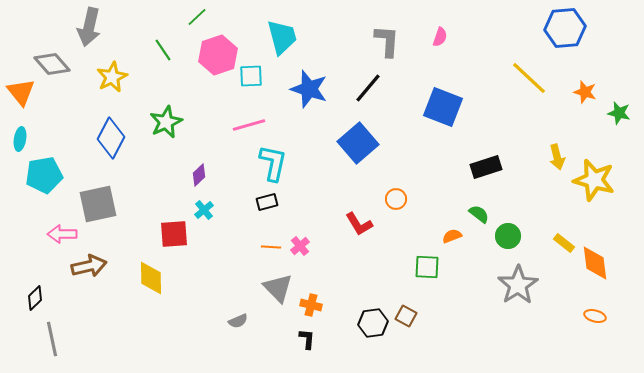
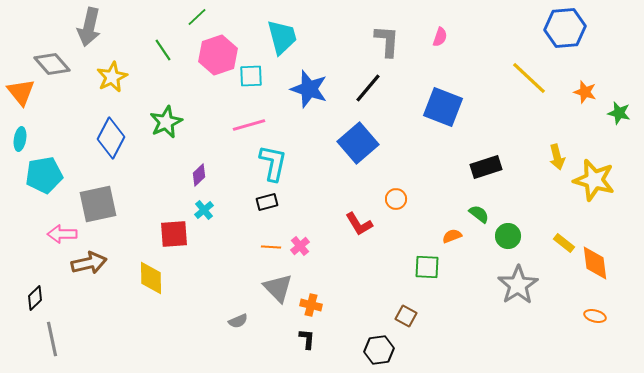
brown arrow at (89, 266): moved 3 px up
black hexagon at (373, 323): moved 6 px right, 27 px down
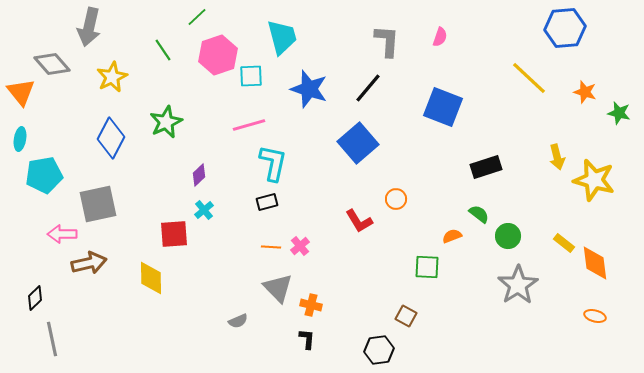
red L-shape at (359, 224): moved 3 px up
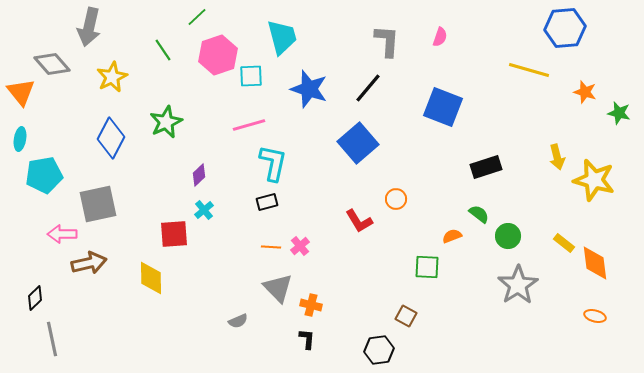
yellow line at (529, 78): moved 8 px up; rotated 27 degrees counterclockwise
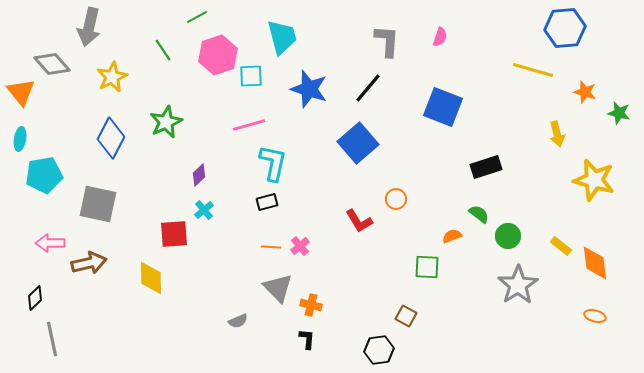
green line at (197, 17): rotated 15 degrees clockwise
yellow line at (529, 70): moved 4 px right
yellow arrow at (557, 157): moved 23 px up
gray square at (98, 204): rotated 24 degrees clockwise
pink arrow at (62, 234): moved 12 px left, 9 px down
yellow rectangle at (564, 243): moved 3 px left, 3 px down
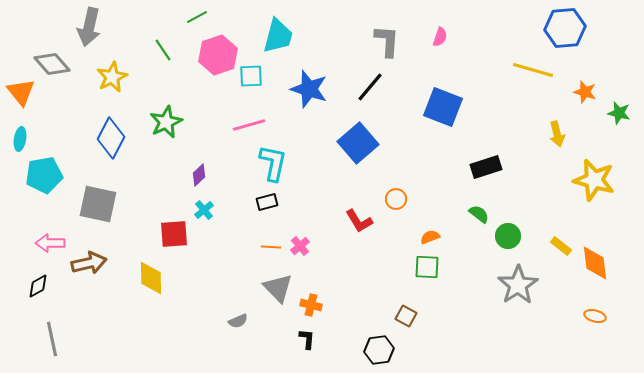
cyan trapezoid at (282, 37): moved 4 px left, 1 px up; rotated 30 degrees clockwise
black line at (368, 88): moved 2 px right, 1 px up
orange semicircle at (452, 236): moved 22 px left, 1 px down
black diamond at (35, 298): moved 3 px right, 12 px up; rotated 15 degrees clockwise
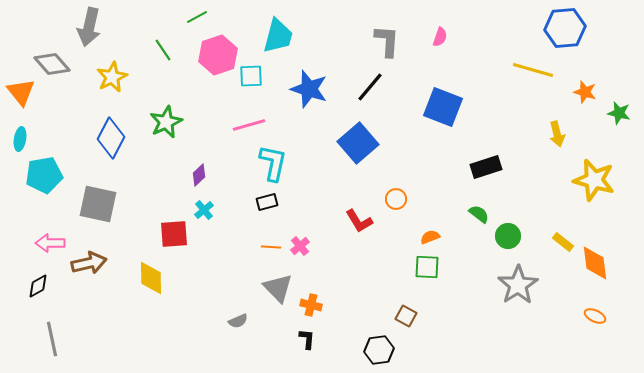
yellow rectangle at (561, 246): moved 2 px right, 4 px up
orange ellipse at (595, 316): rotated 10 degrees clockwise
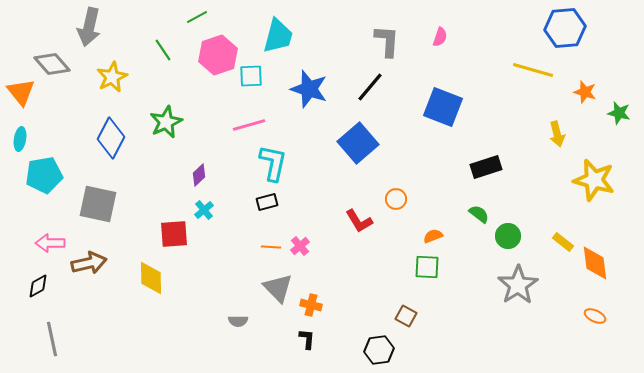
orange semicircle at (430, 237): moved 3 px right, 1 px up
gray semicircle at (238, 321): rotated 24 degrees clockwise
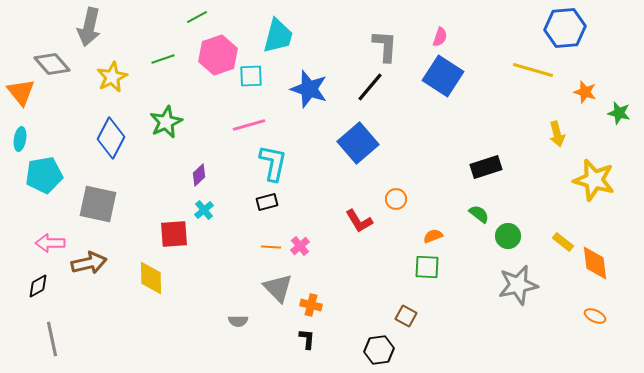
gray L-shape at (387, 41): moved 2 px left, 5 px down
green line at (163, 50): moved 9 px down; rotated 75 degrees counterclockwise
blue square at (443, 107): moved 31 px up; rotated 12 degrees clockwise
gray star at (518, 285): rotated 21 degrees clockwise
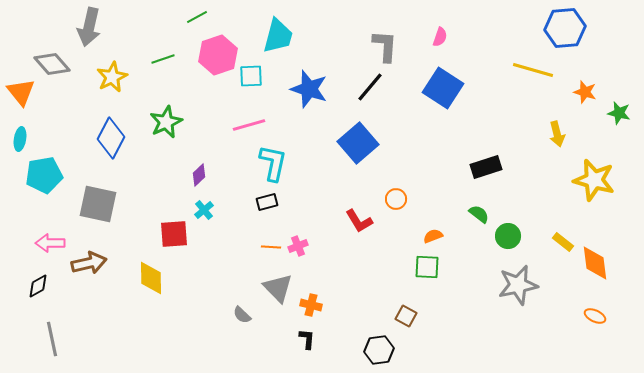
blue square at (443, 76): moved 12 px down
pink cross at (300, 246): moved 2 px left; rotated 18 degrees clockwise
gray semicircle at (238, 321): moved 4 px right, 6 px up; rotated 42 degrees clockwise
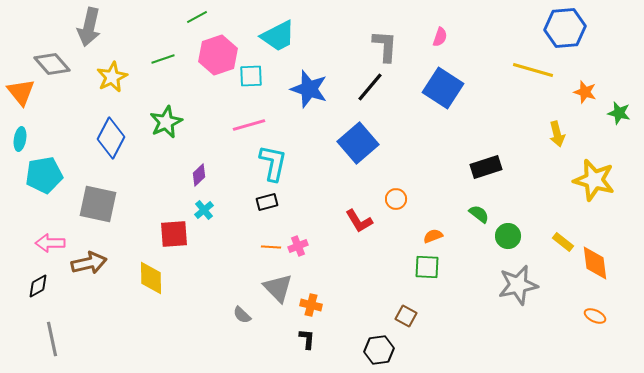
cyan trapezoid at (278, 36): rotated 48 degrees clockwise
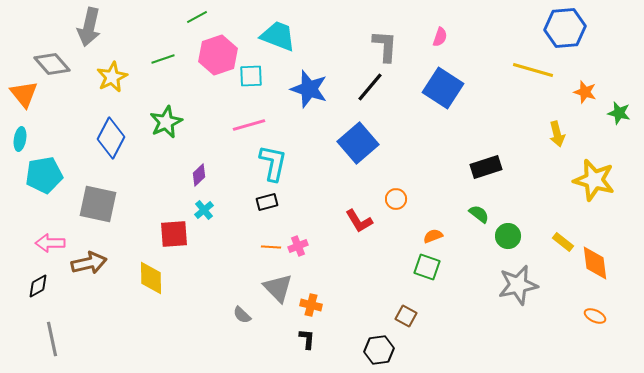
cyan trapezoid at (278, 36): rotated 132 degrees counterclockwise
orange triangle at (21, 92): moved 3 px right, 2 px down
green square at (427, 267): rotated 16 degrees clockwise
